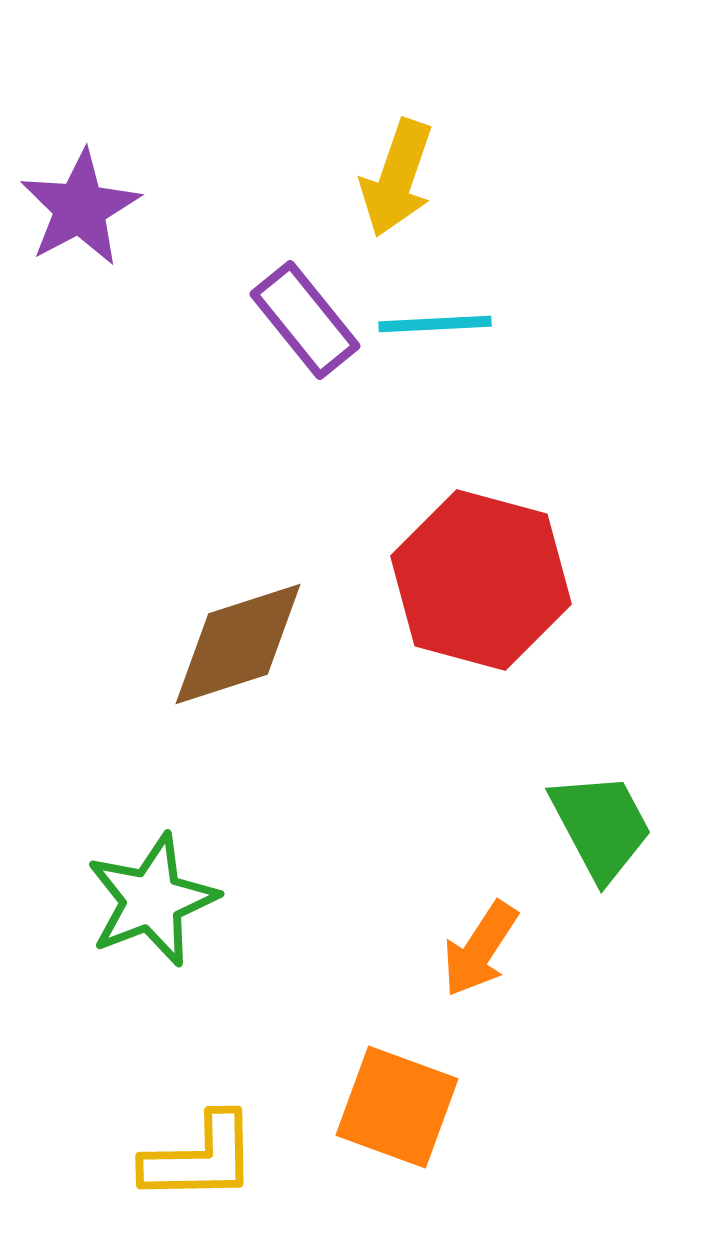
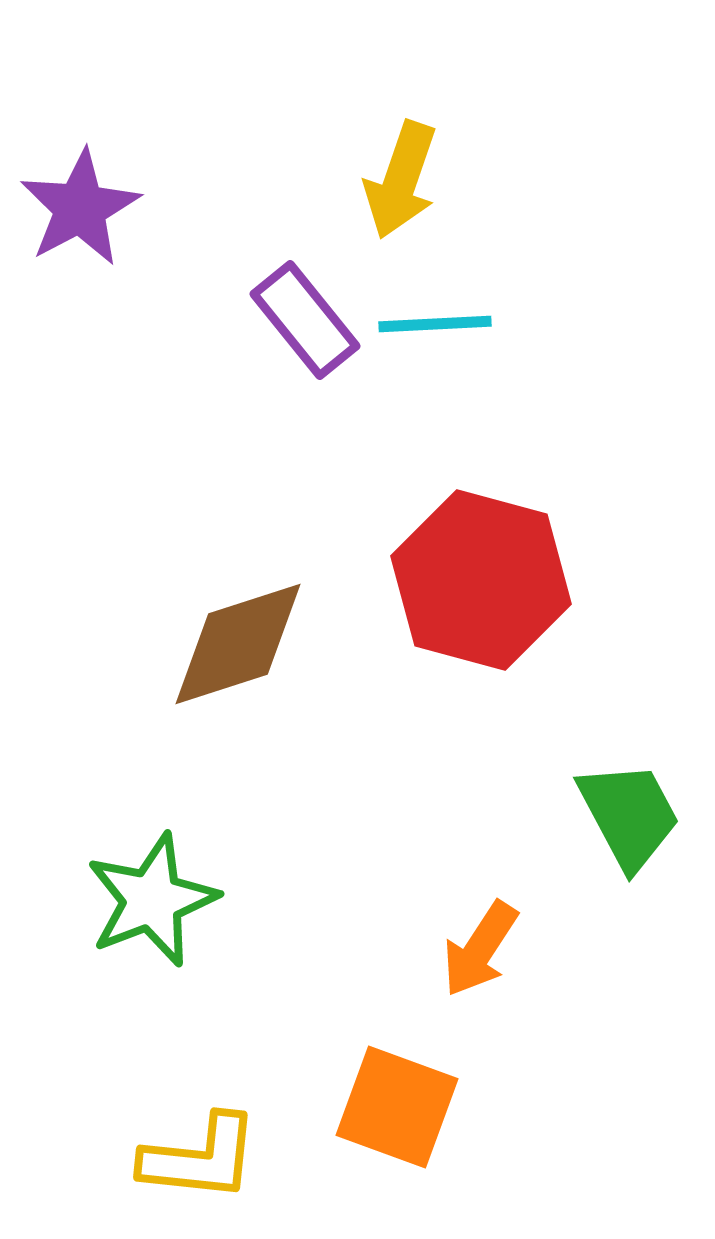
yellow arrow: moved 4 px right, 2 px down
green trapezoid: moved 28 px right, 11 px up
yellow L-shape: rotated 7 degrees clockwise
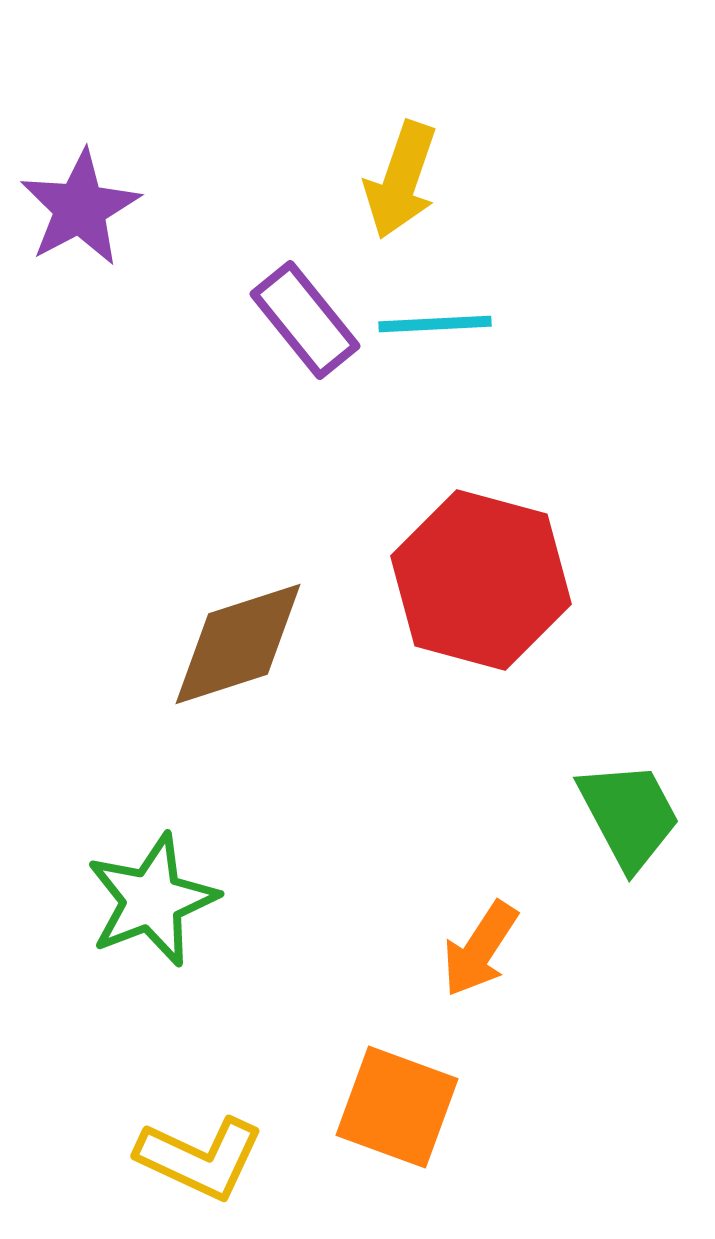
yellow L-shape: rotated 19 degrees clockwise
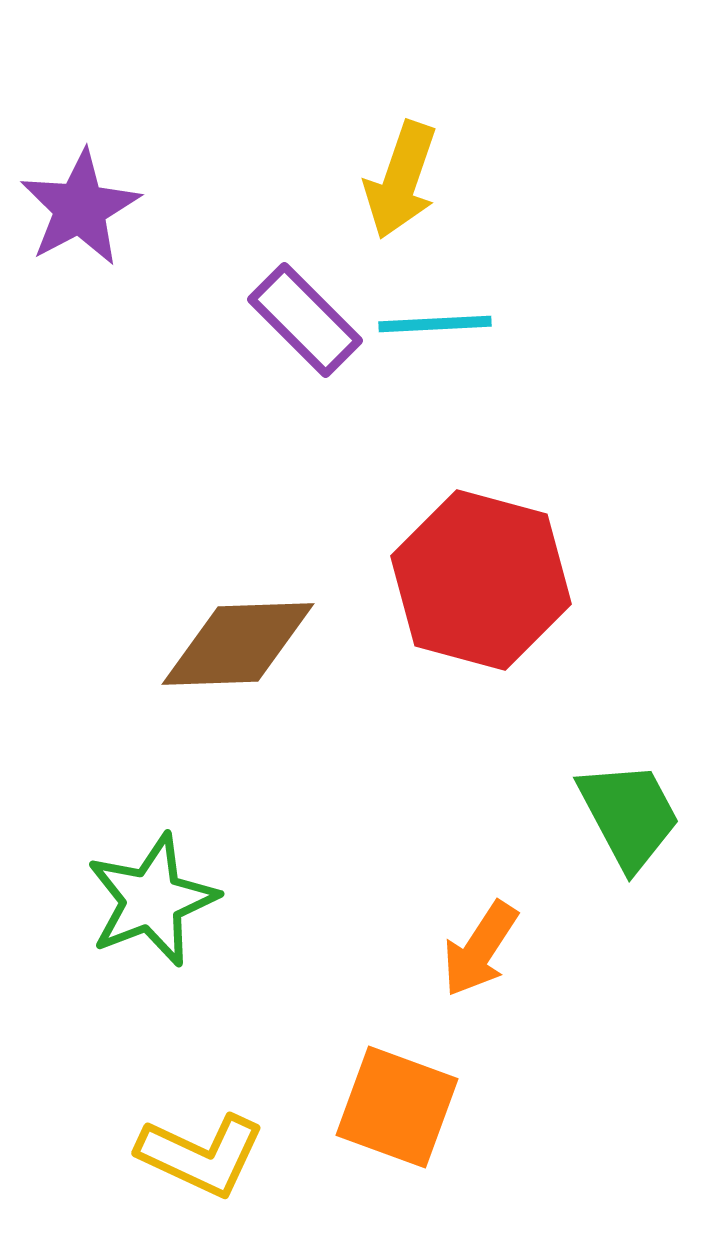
purple rectangle: rotated 6 degrees counterclockwise
brown diamond: rotated 16 degrees clockwise
yellow L-shape: moved 1 px right, 3 px up
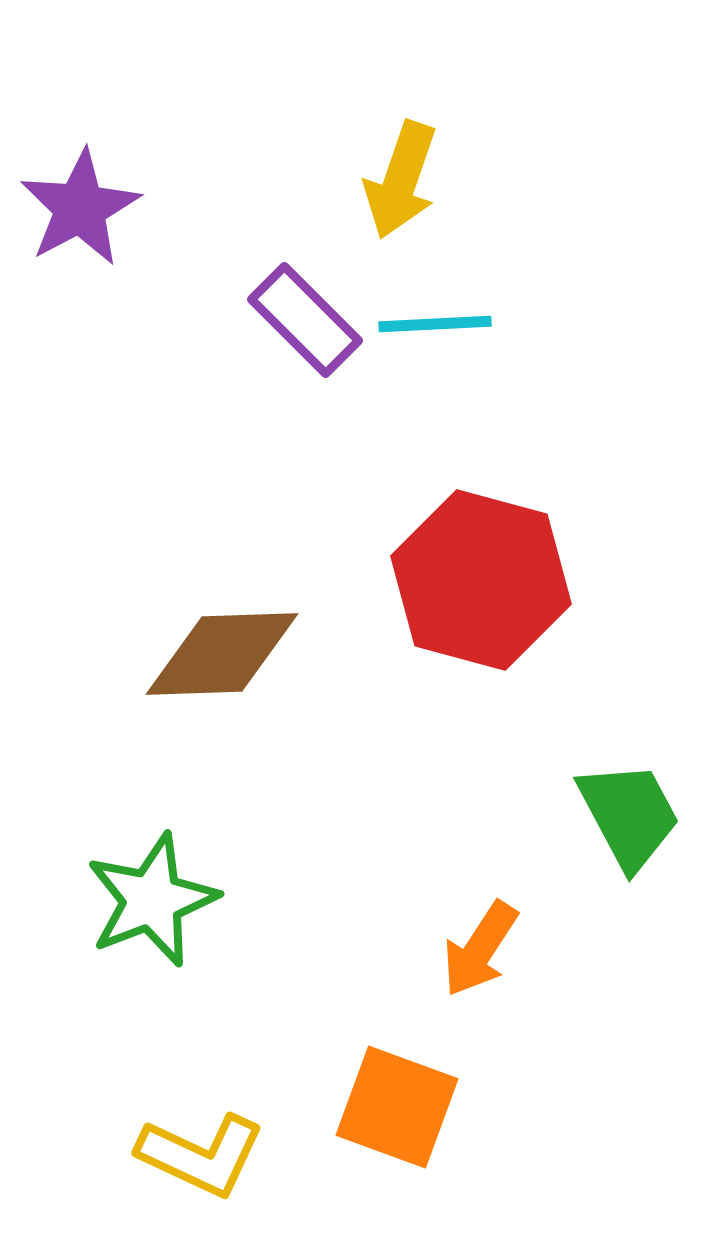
brown diamond: moved 16 px left, 10 px down
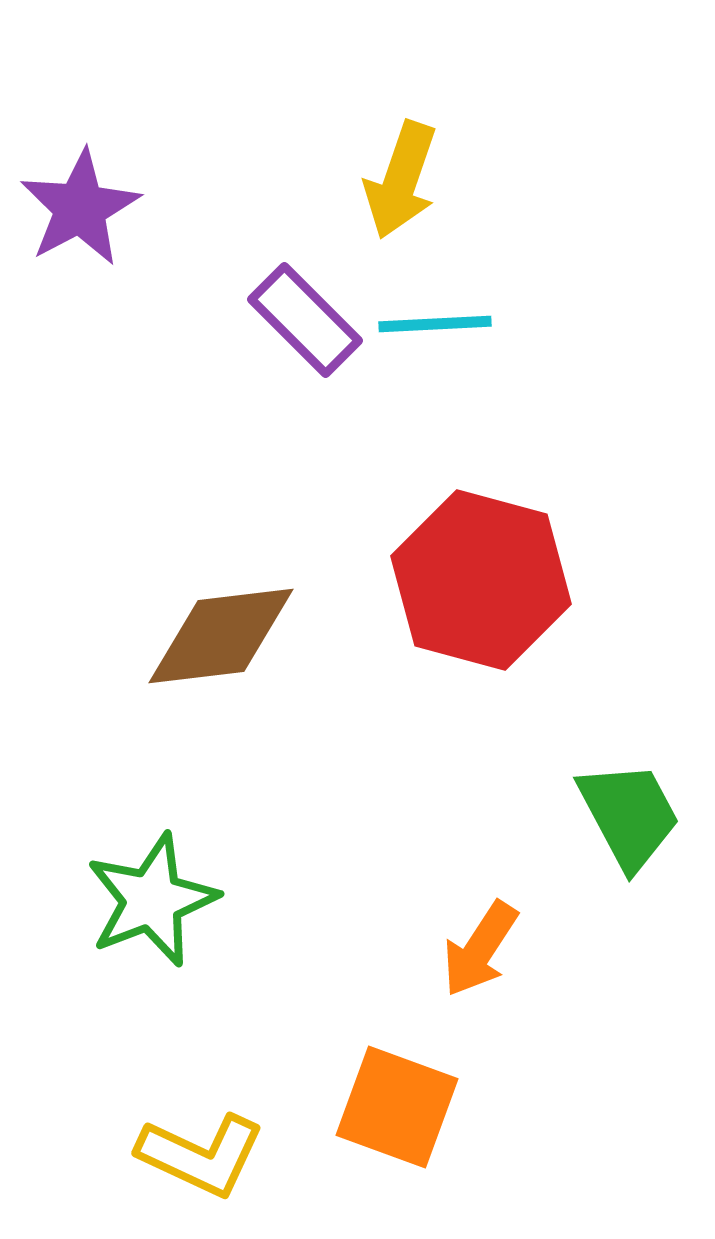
brown diamond: moved 1 px left, 18 px up; rotated 5 degrees counterclockwise
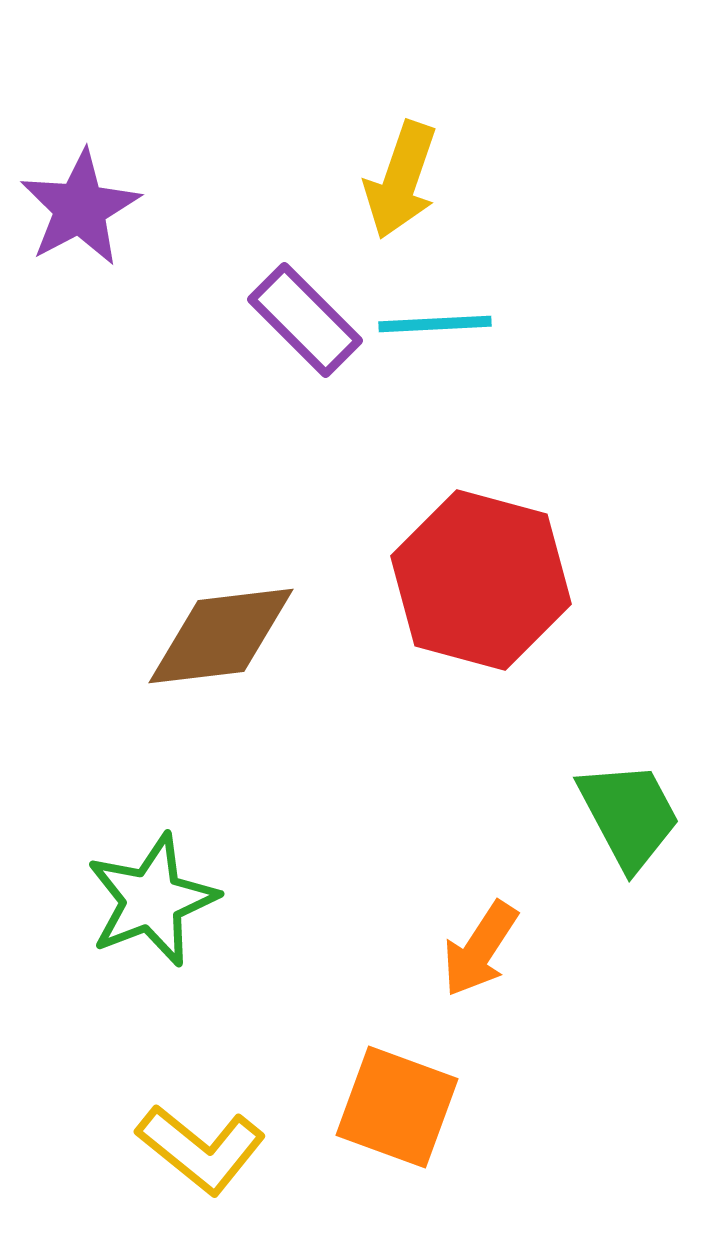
yellow L-shape: moved 6 px up; rotated 14 degrees clockwise
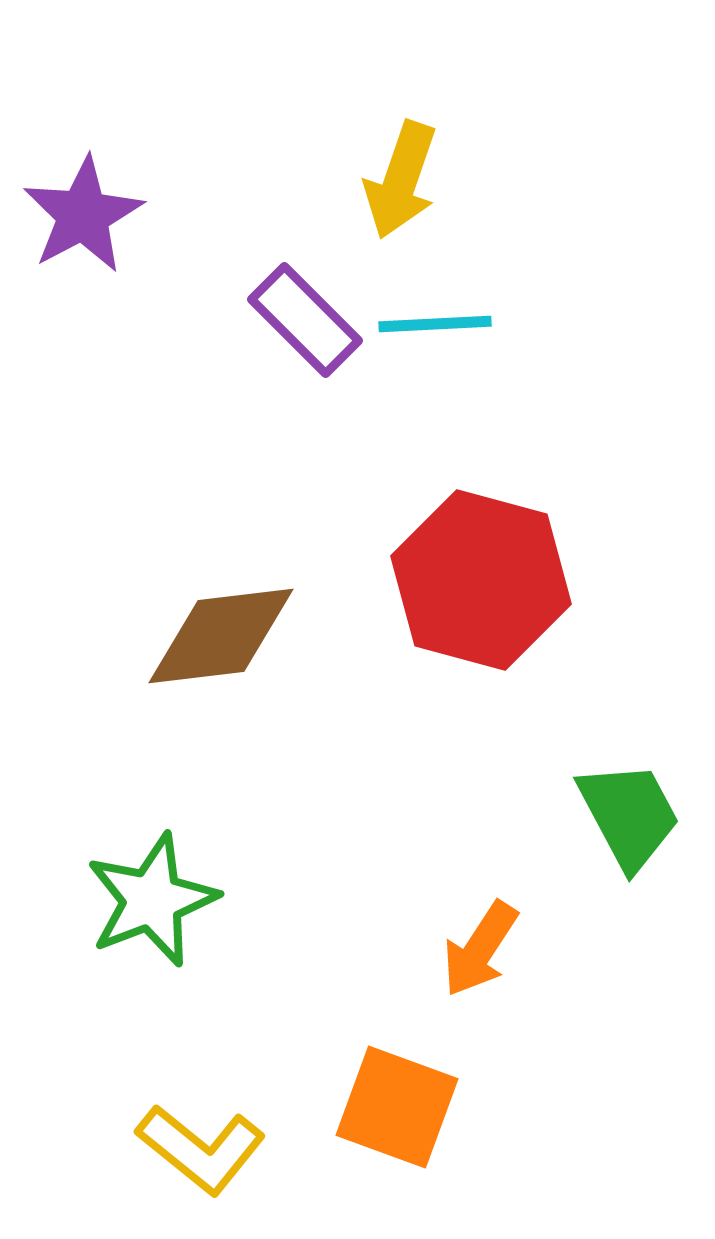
purple star: moved 3 px right, 7 px down
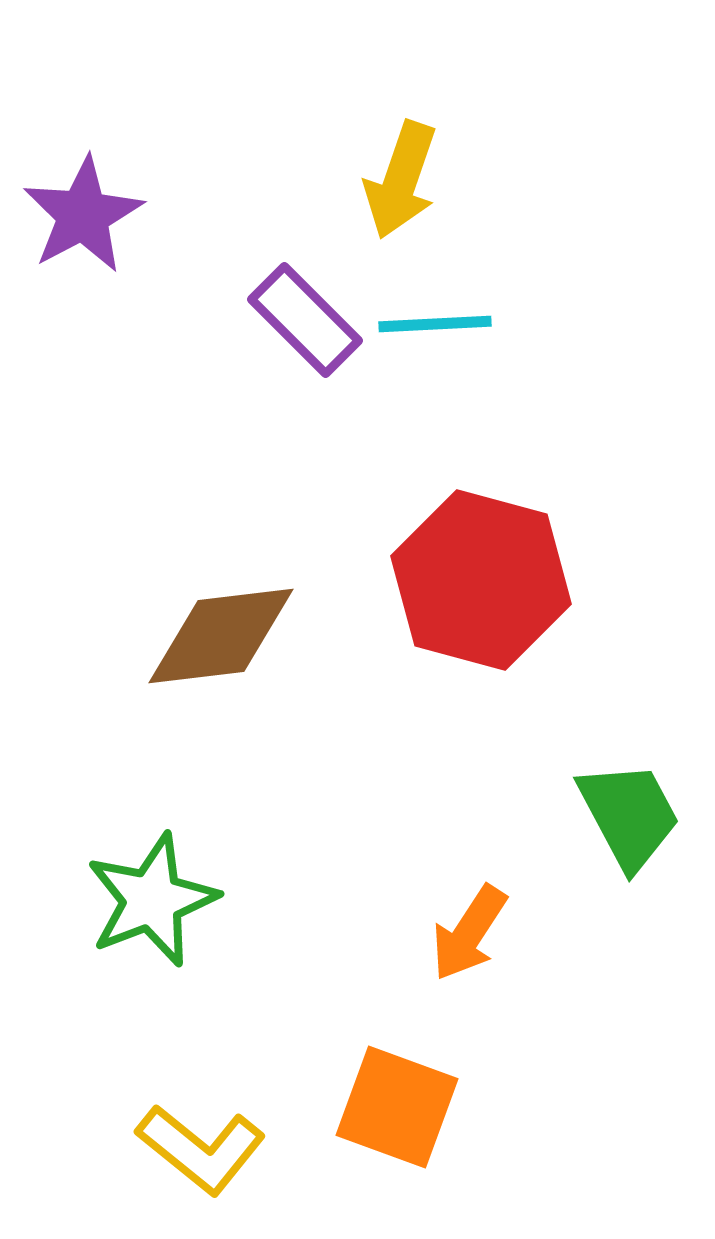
orange arrow: moved 11 px left, 16 px up
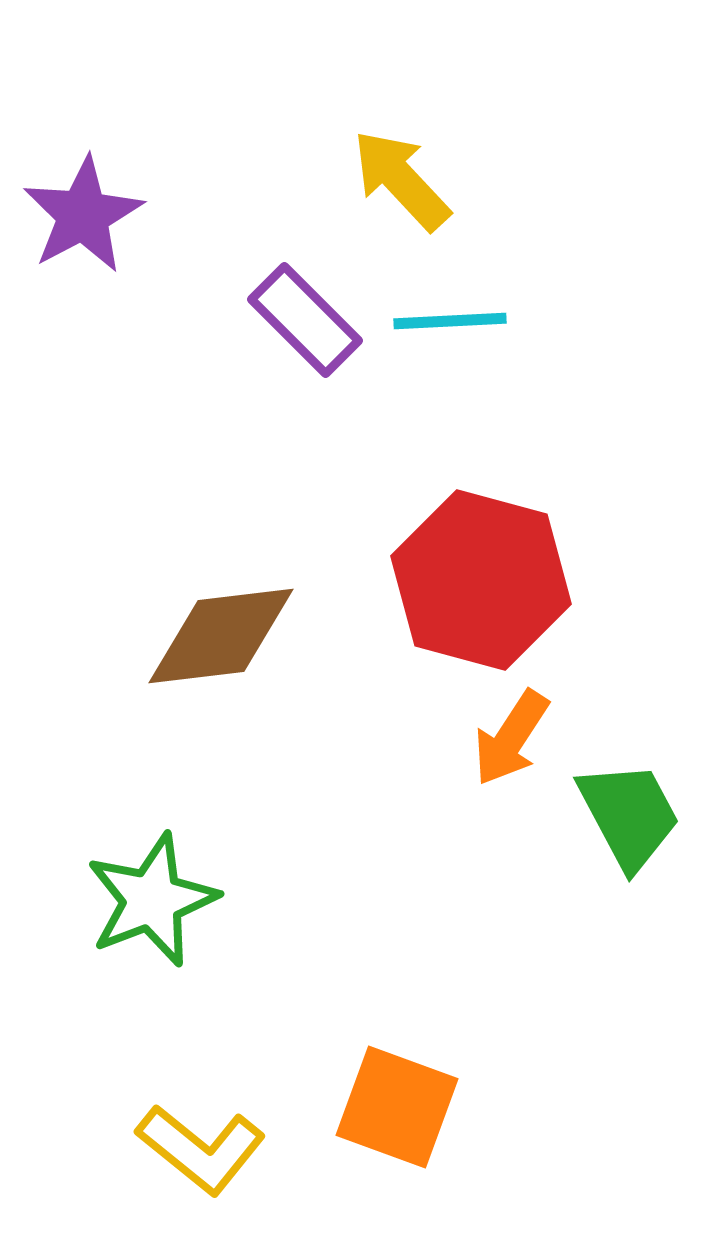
yellow arrow: rotated 118 degrees clockwise
cyan line: moved 15 px right, 3 px up
orange arrow: moved 42 px right, 195 px up
